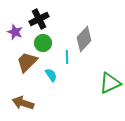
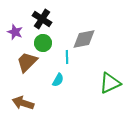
black cross: moved 3 px right; rotated 30 degrees counterclockwise
gray diamond: rotated 35 degrees clockwise
cyan semicircle: moved 7 px right, 5 px down; rotated 64 degrees clockwise
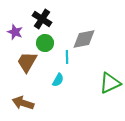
green circle: moved 2 px right
brown trapezoid: rotated 15 degrees counterclockwise
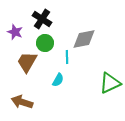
brown arrow: moved 1 px left, 1 px up
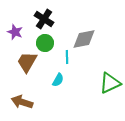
black cross: moved 2 px right
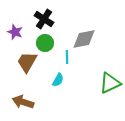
brown arrow: moved 1 px right
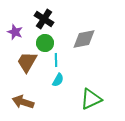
cyan line: moved 11 px left, 3 px down
green triangle: moved 19 px left, 16 px down
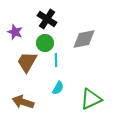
black cross: moved 3 px right
cyan semicircle: moved 8 px down
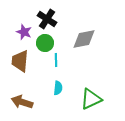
purple star: moved 9 px right
brown trapezoid: moved 7 px left, 1 px up; rotated 25 degrees counterclockwise
cyan semicircle: rotated 24 degrees counterclockwise
brown arrow: moved 1 px left
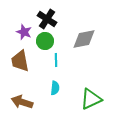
green circle: moved 2 px up
brown trapezoid: rotated 15 degrees counterclockwise
cyan semicircle: moved 3 px left
